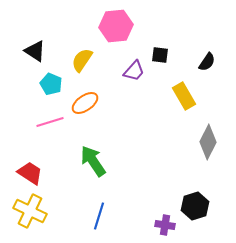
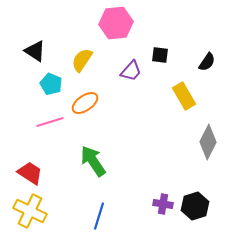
pink hexagon: moved 3 px up
purple trapezoid: moved 3 px left
purple cross: moved 2 px left, 21 px up
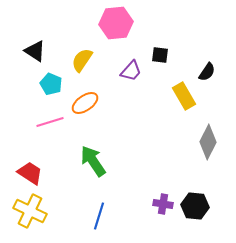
black semicircle: moved 10 px down
black hexagon: rotated 24 degrees clockwise
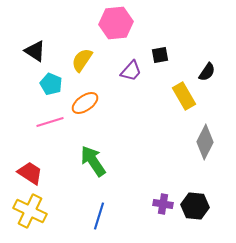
black square: rotated 18 degrees counterclockwise
gray diamond: moved 3 px left
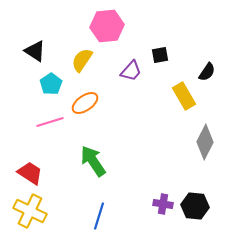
pink hexagon: moved 9 px left, 3 px down
cyan pentagon: rotated 15 degrees clockwise
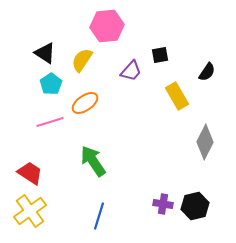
black triangle: moved 10 px right, 2 px down
yellow rectangle: moved 7 px left
black hexagon: rotated 20 degrees counterclockwise
yellow cross: rotated 28 degrees clockwise
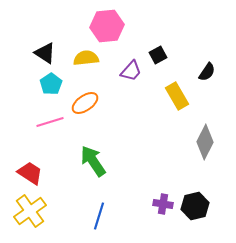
black square: moved 2 px left; rotated 18 degrees counterclockwise
yellow semicircle: moved 4 px right, 2 px up; rotated 50 degrees clockwise
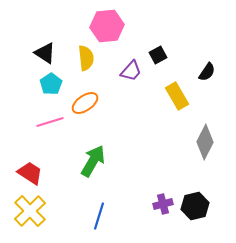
yellow semicircle: rotated 90 degrees clockwise
green arrow: rotated 64 degrees clockwise
purple cross: rotated 24 degrees counterclockwise
yellow cross: rotated 8 degrees counterclockwise
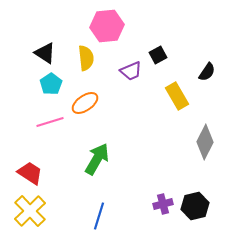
purple trapezoid: rotated 25 degrees clockwise
green arrow: moved 4 px right, 2 px up
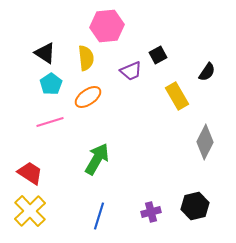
orange ellipse: moved 3 px right, 6 px up
purple cross: moved 12 px left, 8 px down
